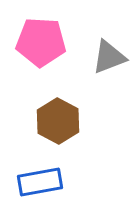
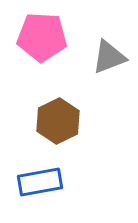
pink pentagon: moved 1 px right, 5 px up
brown hexagon: rotated 6 degrees clockwise
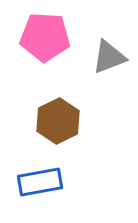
pink pentagon: moved 3 px right
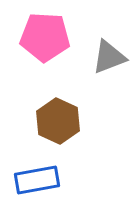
brown hexagon: rotated 9 degrees counterclockwise
blue rectangle: moved 3 px left, 2 px up
